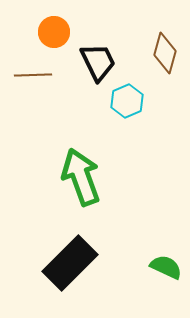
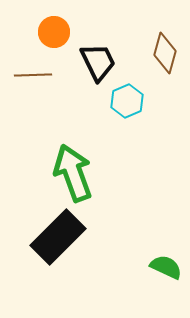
green arrow: moved 8 px left, 4 px up
black rectangle: moved 12 px left, 26 px up
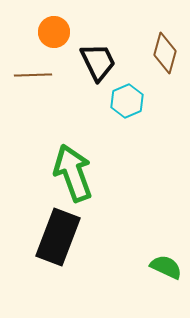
black rectangle: rotated 24 degrees counterclockwise
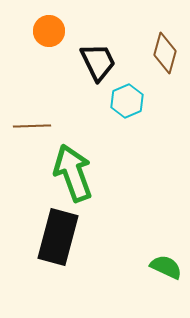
orange circle: moved 5 px left, 1 px up
brown line: moved 1 px left, 51 px down
black rectangle: rotated 6 degrees counterclockwise
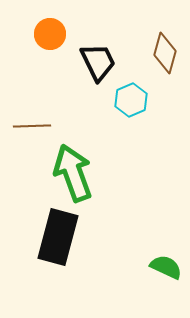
orange circle: moved 1 px right, 3 px down
cyan hexagon: moved 4 px right, 1 px up
